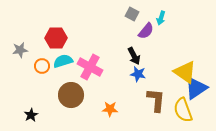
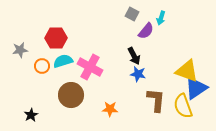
yellow triangle: moved 2 px right, 1 px up; rotated 15 degrees counterclockwise
yellow semicircle: moved 4 px up
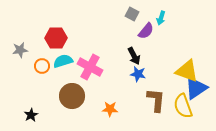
brown circle: moved 1 px right, 1 px down
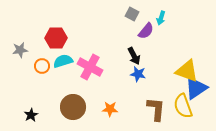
brown circle: moved 1 px right, 11 px down
brown L-shape: moved 9 px down
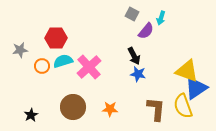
pink cross: moved 1 px left; rotated 20 degrees clockwise
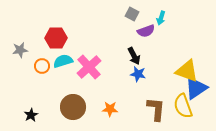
purple semicircle: rotated 30 degrees clockwise
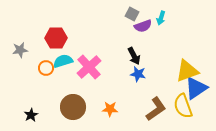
purple semicircle: moved 3 px left, 5 px up
orange circle: moved 4 px right, 2 px down
yellow triangle: rotated 40 degrees counterclockwise
brown L-shape: rotated 50 degrees clockwise
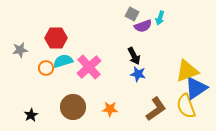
cyan arrow: moved 1 px left
yellow semicircle: moved 3 px right
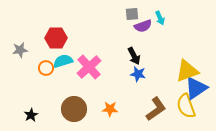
gray square: rotated 32 degrees counterclockwise
cyan arrow: rotated 40 degrees counterclockwise
brown circle: moved 1 px right, 2 px down
